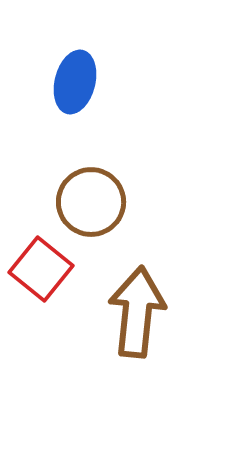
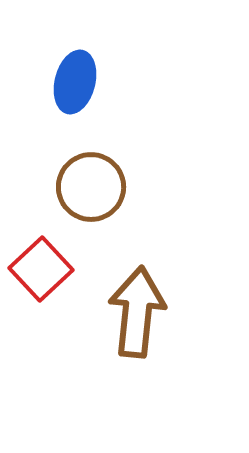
brown circle: moved 15 px up
red square: rotated 8 degrees clockwise
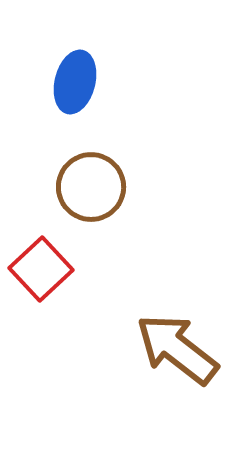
brown arrow: moved 40 px right, 37 px down; rotated 58 degrees counterclockwise
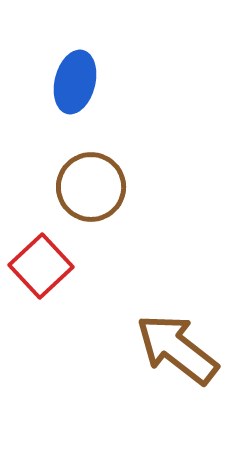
red square: moved 3 px up
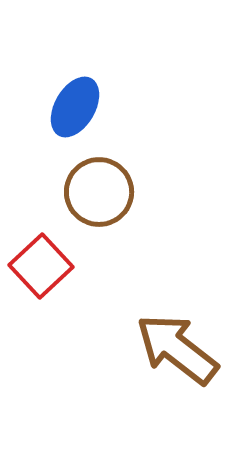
blue ellipse: moved 25 px down; rotated 16 degrees clockwise
brown circle: moved 8 px right, 5 px down
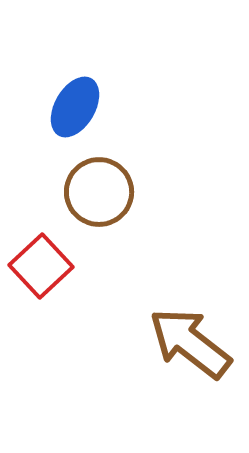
brown arrow: moved 13 px right, 6 px up
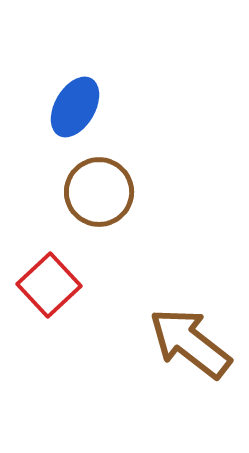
red square: moved 8 px right, 19 px down
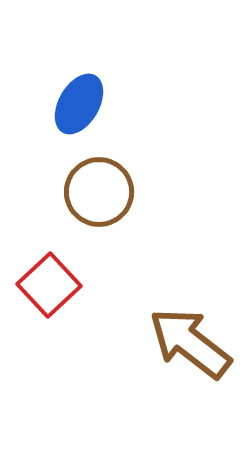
blue ellipse: moved 4 px right, 3 px up
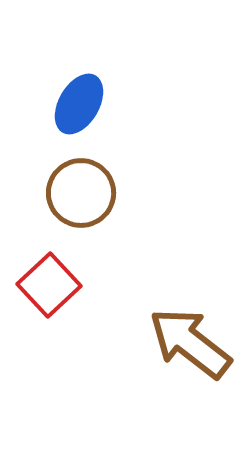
brown circle: moved 18 px left, 1 px down
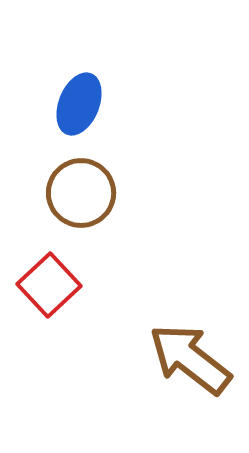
blue ellipse: rotated 8 degrees counterclockwise
brown arrow: moved 16 px down
